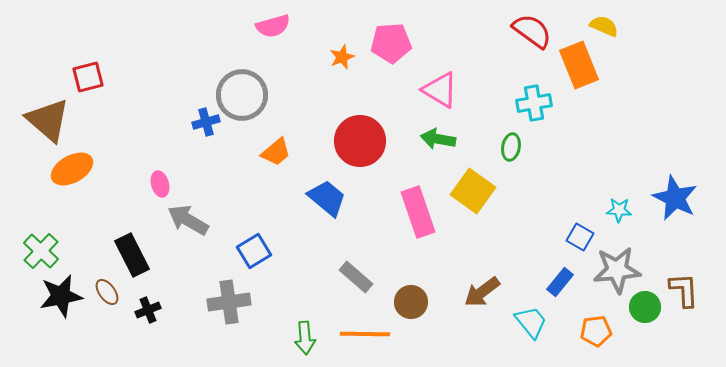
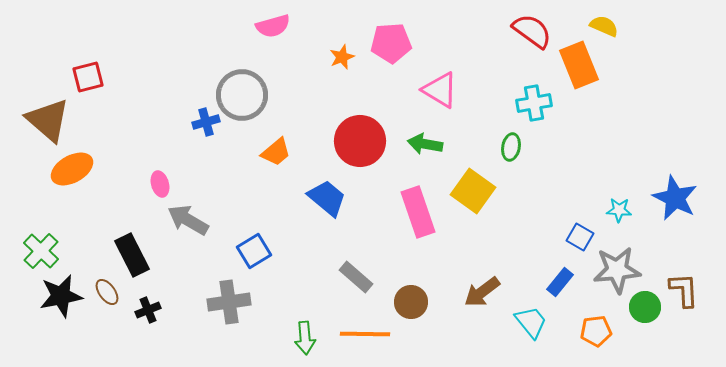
green arrow at (438, 139): moved 13 px left, 5 px down
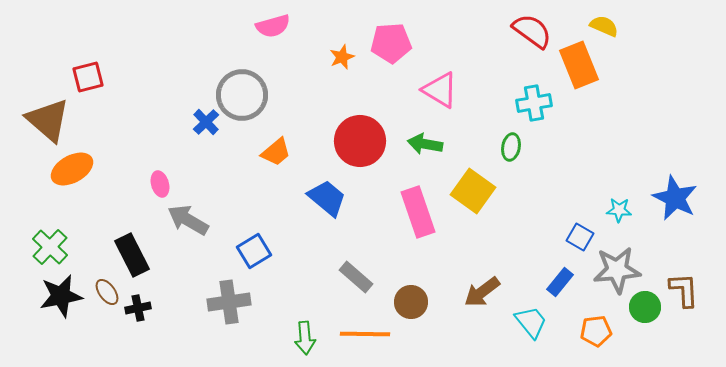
blue cross at (206, 122): rotated 28 degrees counterclockwise
green cross at (41, 251): moved 9 px right, 4 px up
black cross at (148, 310): moved 10 px left, 2 px up; rotated 10 degrees clockwise
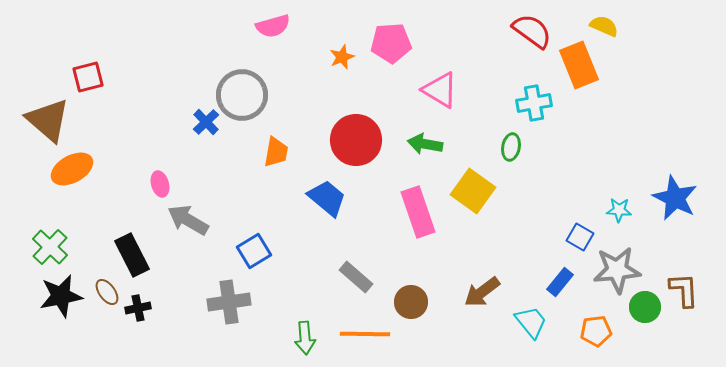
red circle at (360, 141): moved 4 px left, 1 px up
orange trapezoid at (276, 152): rotated 40 degrees counterclockwise
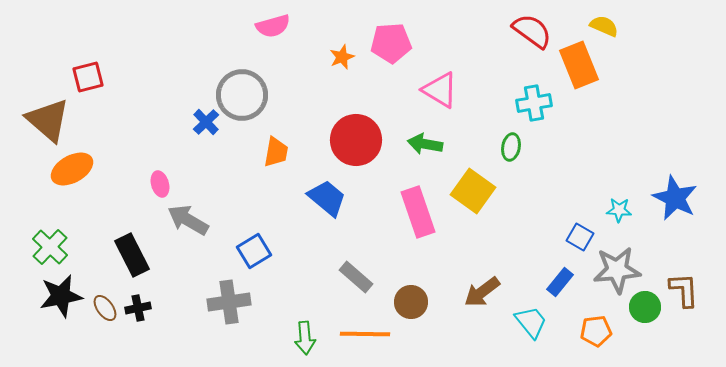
brown ellipse at (107, 292): moved 2 px left, 16 px down
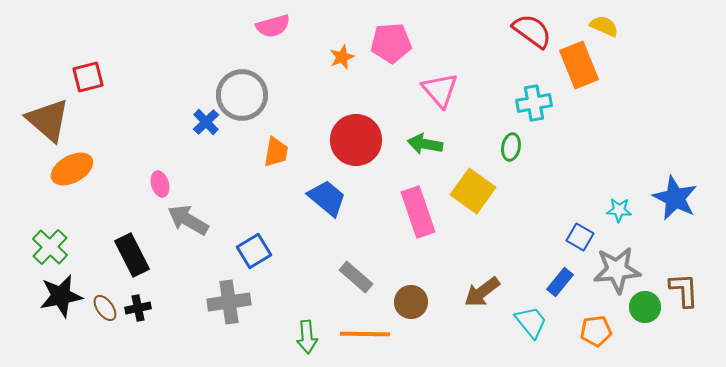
pink triangle at (440, 90): rotated 18 degrees clockwise
green arrow at (305, 338): moved 2 px right, 1 px up
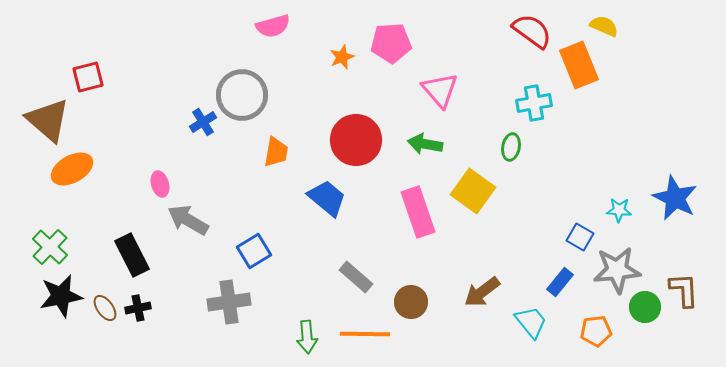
blue cross at (206, 122): moved 3 px left; rotated 12 degrees clockwise
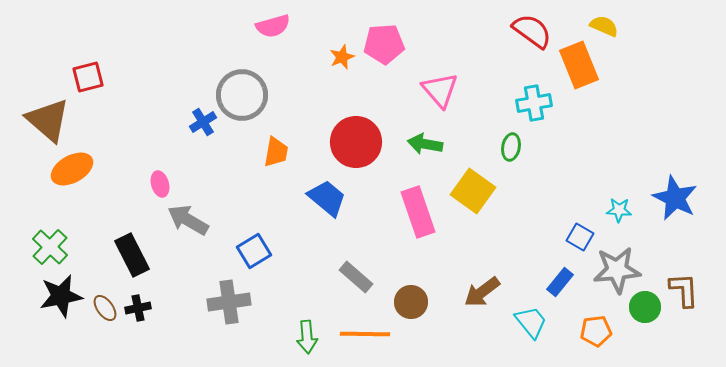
pink pentagon at (391, 43): moved 7 px left, 1 px down
red circle at (356, 140): moved 2 px down
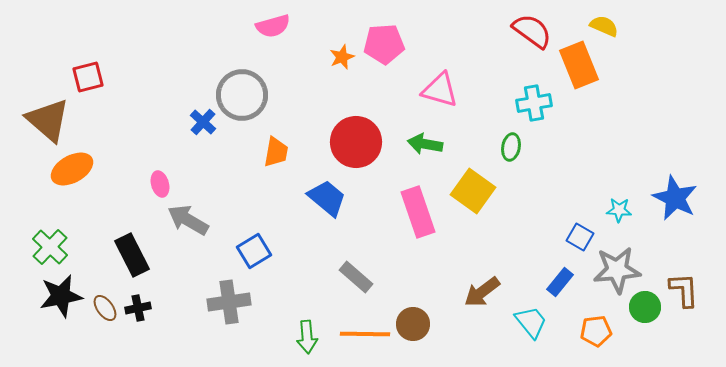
pink triangle at (440, 90): rotated 33 degrees counterclockwise
blue cross at (203, 122): rotated 16 degrees counterclockwise
brown circle at (411, 302): moved 2 px right, 22 px down
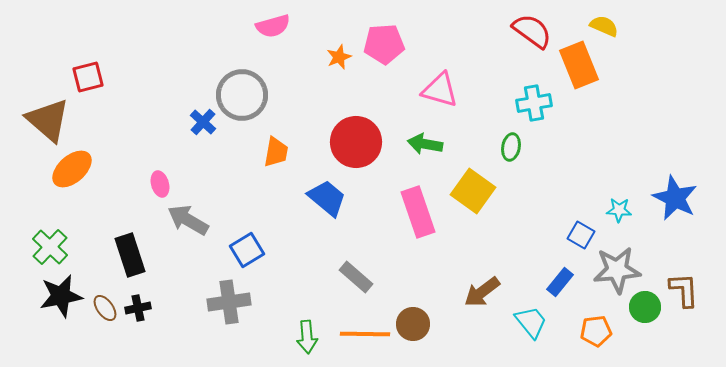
orange star at (342, 57): moved 3 px left
orange ellipse at (72, 169): rotated 12 degrees counterclockwise
blue square at (580, 237): moved 1 px right, 2 px up
blue square at (254, 251): moved 7 px left, 1 px up
black rectangle at (132, 255): moved 2 px left; rotated 9 degrees clockwise
